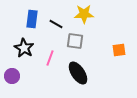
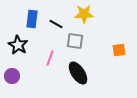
black star: moved 6 px left, 3 px up
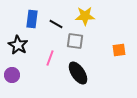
yellow star: moved 1 px right, 2 px down
purple circle: moved 1 px up
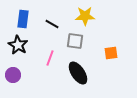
blue rectangle: moved 9 px left
black line: moved 4 px left
orange square: moved 8 px left, 3 px down
purple circle: moved 1 px right
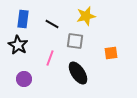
yellow star: moved 1 px right; rotated 12 degrees counterclockwise
purple circle: moved 11 px right, 4 px down
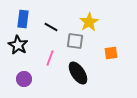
yellow star: moved 3 px right, 6 px down; rotated 18 degrees counterclockwise
black line: moved 1 px left, 3 px down
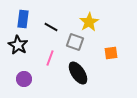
gray square: moved 1 px down; rotated 12 degrees clockwise
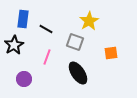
yellow star: moved 1 px up
black line: moved 5 px left, 2 px down
black star: moved 4 px left; rotated 12 degrees clockwise
pink line: moved 3 px left, 1 px up
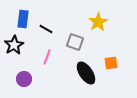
yellow star: moved 9 px right, 1 px down
orange square: moved 10 px down
black ellipse: moved 8 px right
